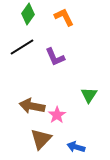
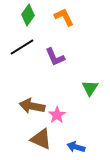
green diamond: moved 1 px down
green triangle: moved 1 px right, 7 px up
brown triangle: rotated 50 degrees counterclockwise
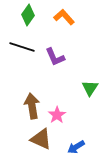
orange L-shape: rotated 15 degrees counterclockwise
black line: rotated 50 degrees clockwise
brown arrow: rotated 70 degrees clockwise
blue arrow: rotated 48 degrees counterclockwise
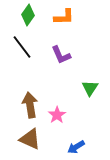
orange L-shape: rotated 130 degrees clockwise
black line: rotated 35 degrees clockwise
purple L-shape: moved 6 px right, 2 px up
brown arrow: moved 2 px left, 1 px up
brown triangle: moved 11 px left
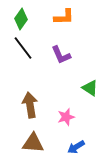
green diamond: moved 7 px left, 4 px down
black line: moved 1 px right, 1 px down
green triangle: rotated 30 degrees counterclockwise
pink star: moved 9 px right, 2 px down; rotated 18 degrees clockwise
brown triangle: moved 3 px right, 4 px down; rotated 20 degrees counterclockwise
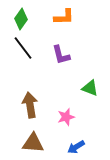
purple L-shape: rotated 10 degrees clockwise
green triangle: rotated 12 degrees counterclockwise
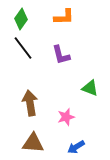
brown arrow: moved 2 px up
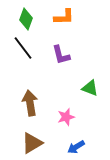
green diamond: moved 5 px right; rotated 15 degrees counterclockwise
brown triangle: moved 1 px left; rotated 35 degrees counterclockwise
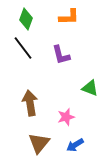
orange L-shape: moved 5 px right
brown triangle: moved 7 px right; rotated 20 degrees counterclockwise
blue arrow: moved 1 px left, 2 px up
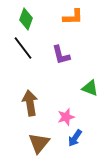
orange L-shape: moved 4 px right
blue arrow: moved 7 px up; rotated 24 degrees counterclockwise
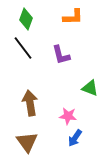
pink star: moved 2 px right, 1 px up; rotated 24 degrees clockwise
brown triangle: moved 12 px left, 1 px up; rotated 15 degrees counterclockwise
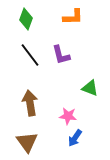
black line: moved 7 px right, 7 px down
